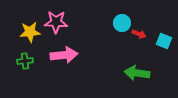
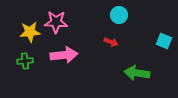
cyan circle: moved 3 px left, 8 px up
red arrow: moved 28 px left, 8 px down
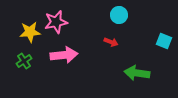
pink star: rotated 15 degrees counterclockwise
green cross: moved 1 px left; rotated 28 degrees counterclockwise
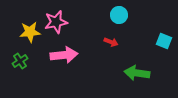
green cross: moved 4 px left
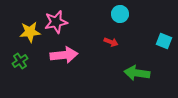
cyan circle: moved 1 px right, 1 px up
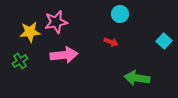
cyan square: rotated 21 degrees clockwise
green arrow: moved 5 px down
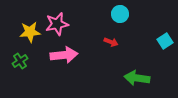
pink star: moved 1 px right, 2 px down
cyan square: moved 1 px right; rotated 14 degrees clockwise
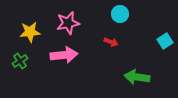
pink star: moved 11 px right, 1 px up
green arrow: moved 1 px up
